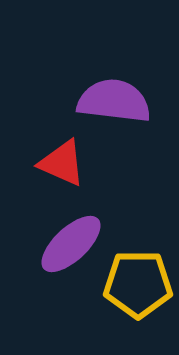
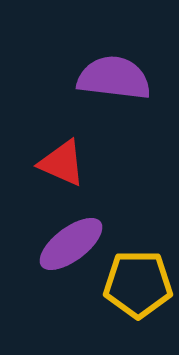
purple semicircle: moved 23 px up
purple ellipse: rotated 6 degrees clockwise
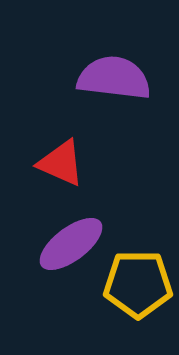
red triangle: moved 1 px left
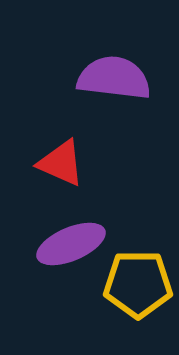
purple ellipse: rotated 14 degrees clockwise
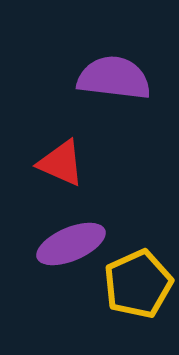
yellow pentagon: rotated 24 degrees counterclockwise
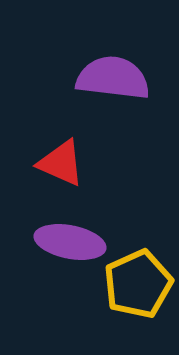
purple semicircle: moved 1 px left
purple ellipse: moved 1 px left, 2 px up; rotated 34 degrees clockwise
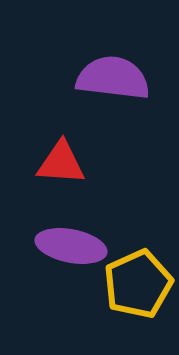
red triangle: rotated 20 degrees counterclockwise
purple ellipse: moved 1 px right, 4 px down
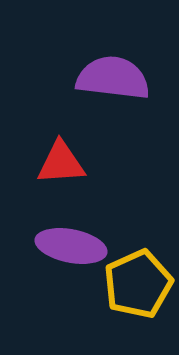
red triangle: rotated 8 degrees counterclockwise
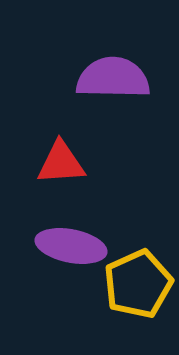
purple semicircle: rotated 6 degrees counterclockwise
